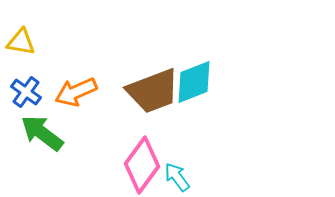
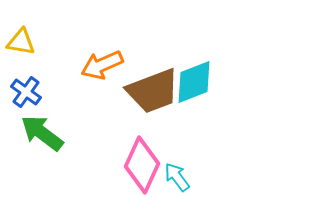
orange arrow: moved 26 px right, 27 px up
pink diamond: rotated 12 degrees counterclockwise
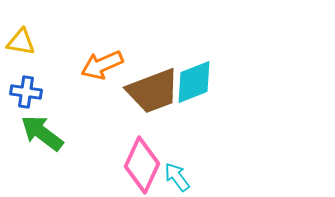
blue cross: rotated 28 degrees counterclockwise
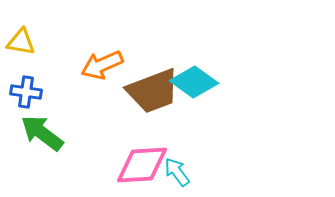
cyan diamond: rotated 57 degrees clockwise
pink diamond: rotated 62 degrees clockwise
cyan arrow: moved 5 px up
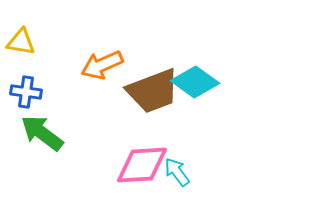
cyan diamond: moved 1 px right
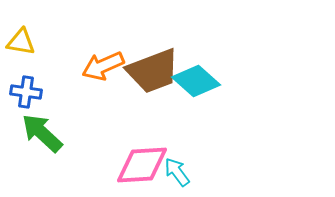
orange arrow: moved 1 px right, 1 px down
cyan diamond: moved 1 px right, 1 px up; rotated 6 degrees clockwise
brown trapezoid: moved 20 px up
green arrow: rotated 6 degrees clockwise
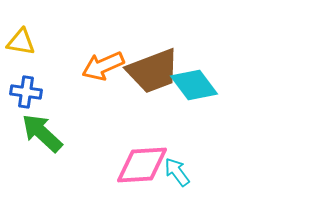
cyan diamond: moved 2 px left, 4 px down; rotated 12 degrees clockwise
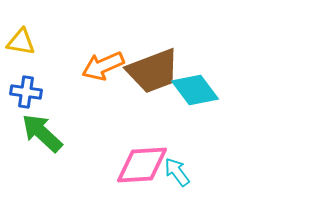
cyan diamond: moved 1 px right, 5 px down
